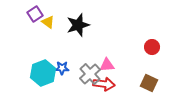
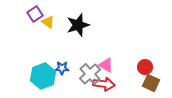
red circle: moved 7 px left, 20 px down
pink triangle: moved 1 px left; rotated 35 degrees clockwise
cyan hexagon: moved 3 px down
brown square: moved 2 px right
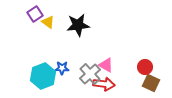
black star: rotated 10 degrees clockwise
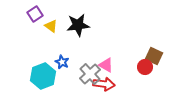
yellow triangle: moved 3 px right, 4 px down
blue star: moved 6 px up; rotated 24 degrees clockwise
brown square: moved 3 px right, 27 px up
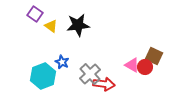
purple square: rotated 21 degrees counterclockwise
pink triangle: moved 26 px right
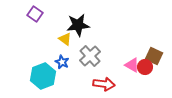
yellow triangle: moved 14 px right, 13 px down
gray cross: moved 18 px up
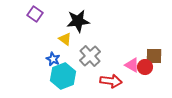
black star: moved 4 px up
brown square: rotated 24 degrees counterclockwise
blue star: moved 9 px left, 3 px up
cyan hexagon: moved 20 px right
red arrow: moved 7 px right, 3 px up
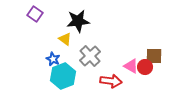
pink triangle: moved 1 px left, 1 px down
